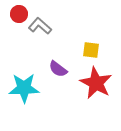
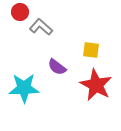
red circle: moved 1 px right, 2 px up
gray L-shape: moved 1 px right, 1 px down
purple semicircle: moved 1 px left, 2 px up
red star: moved 2 px down
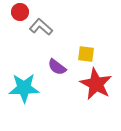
yellow square: moved 5 px left, 4 px down
red star: moved 1 px up
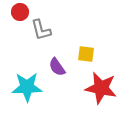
gray L-shape: moved 3 px down; rotated 145 degrees counterclockwise
purple semicircle: rotated 18 degrees clockwise
red star: moved 5 px right, 4 px down; rotated 16 degrees counterclockwise
cyan star: moved 3 px right, 1 px up
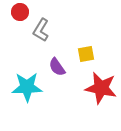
gray L-shape: rotated 45 degrees clockwise
yellow square: rotated 18 degrees counterclockwise
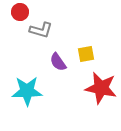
gray L-shape: rotated 105 degrees counterclockwise
purple semicircle: moved 1 px right, 5 px up
cyan star: moved 4 px down
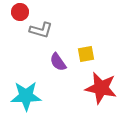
cyan star: moved 1 px left, 5 px down
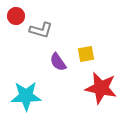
red circle: moved 4 px left, 4 px down
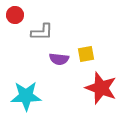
red circle: moved 1 px left, 1 px up
gray L-shape: moved 1 px right, 2 px down; rotated 15 degrees counterclockwise
purple semicircle: moved 1 px right, 3 px up; rotated 48 degrees counterclockwise
red star: rotated 8 degrees clockwise
